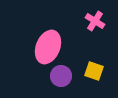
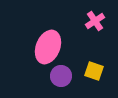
pink cross: rotated 24 degrees clockwise
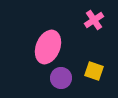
pink cross: moved 1 px left, 1 px up
purple circle: moved 2 px down
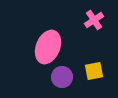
yellow square: rotated 30 degrees counterclockwise
purple circle: moved 1 px right, 1 px up
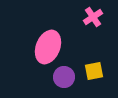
pink cross: moved 1 px left, 3 px up
purple circle: moved 2 px right
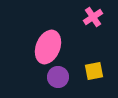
purple circle: moved 6 px left
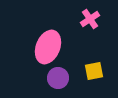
pink cross: moved 3 px left, 2 px down
purple circle: moved 1 px down
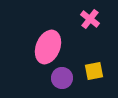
pink cross: rotated 18 degrees counterclockwise
purple circle: moved 4 px right
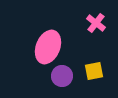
pink cross: moved 6 px right, 4 px down
purple circle: moved 2 px up
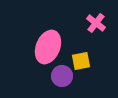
yellow square: moved 13 px left, 10 px up
